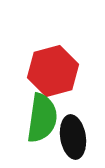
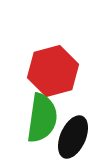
black ellipse: rotated 33 degrees clockwise
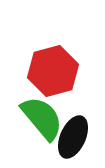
green semicircle: rotated 48 degrees counterclockwise
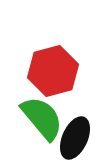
black ellipse: moved 2 px right, 1 px down
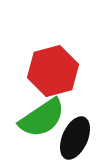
green semicircle: rotated 96 degrees clockwise
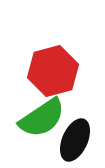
black ellipse: moved 2 px down
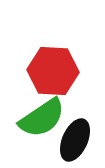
red hexagon: rotated 18 degrees clockwise
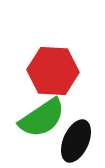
black ellipse: moved 1 px right, 1 px down
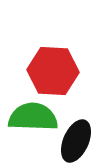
green semicircle: moved 9 px left, 1 px up; rotated 144 degrees counterclockwise
